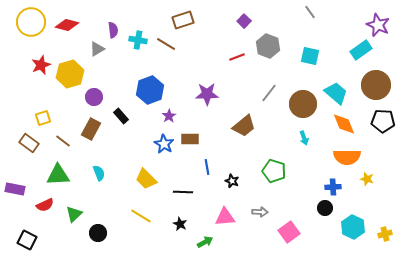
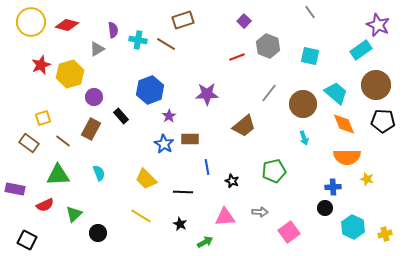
green pentagon at (274, 171): rotated 30 degrees counterclockwise
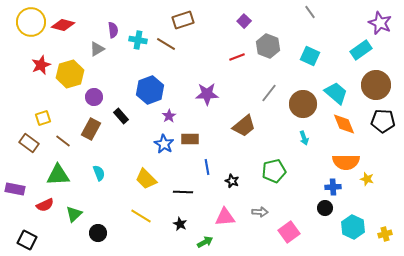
red diamond at (67, 25): moved 4 px left
purple star at (378, 25): moved 2 px right, 2 px up
cyan square at (310, 56): rotated 12 degrees clockwise
orange semicircle at (347, 157): moved 1 px left, 5 px down
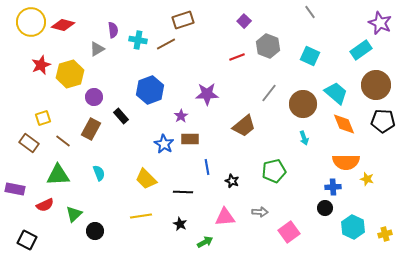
brown line at (166, 44): rotated 60 degrees counterclockwise
purple star at (169, 116): moved 12 px right
yellow line at (141, 216): rotated 40 degrees counterclockwise
black circle at (98, 233): moved 3 px left, 2 px up
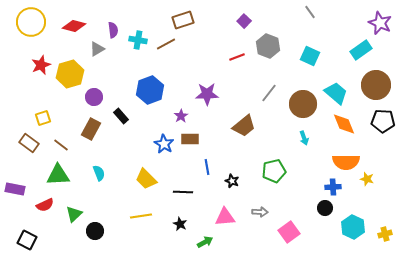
red diamond at (63, 25): moved 11 px right, 1 px down
brown line at (63, 141): moved 2 px left, 4 px down
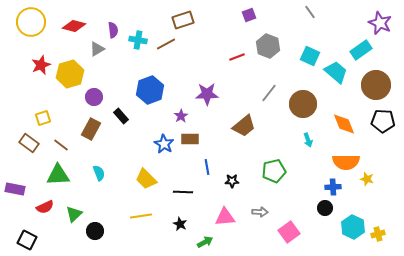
purple square at (244, 21): moved 5 px right, 6 px up; rotated 24 degrees clockwise
cyan trapezoid at (336, 93): moved 21 px up
cyan arrow at (304, 138): moved 4 px right, 2 px down
black star at (232, 181): rotated 24 degrees counterclockwise
red semicircle at (45, 205): moved 2 px down
yellow cross at (385, 234): moved 7 px left
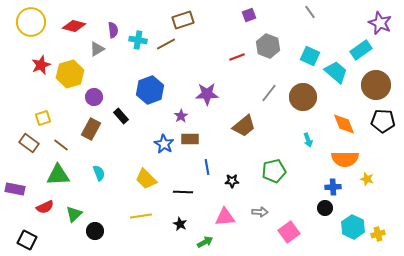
brown circle at (303, 104): moved 7 px up
orange semicircle at (346, 162): moved 1 px left, 3 px up
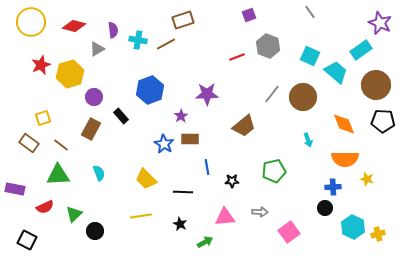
gray line at (269, 93): moved 3 px right, 1 px down
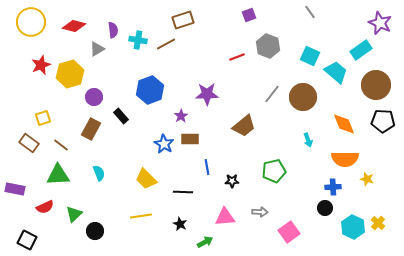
yellow cross at (378, 234): moved 11 px up; rotated 32 degrees counterclockwise
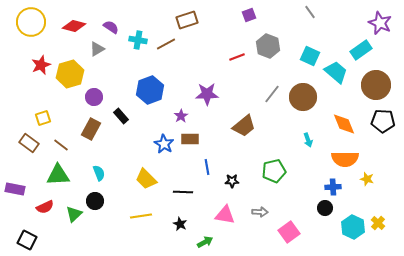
brown rectangle at (183, 20): moved 4 px right
purple semicircle at (113, 30): moved 2 px left, 3 px up; rotated 49 degrees counterclockwise
pink triangle at (225, 217): moved 2 px up; rotated 15 degrees clockwise
black circle at (95, 231): moved 30 px up
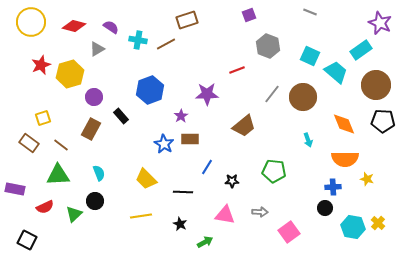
gray line at (310, 12): rotated 32 degrees counterclockwise
red line at (237, 57): moved 13 px down
blue line at (207, 167): rotated 42 degrees clockwise
green pentagon at (274, 171): rotated 20 degrees clockwise
cyan hexagon at (353, 227): rotated 15 degrees counterclockwise
